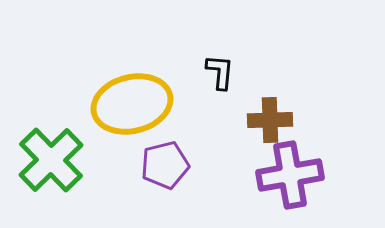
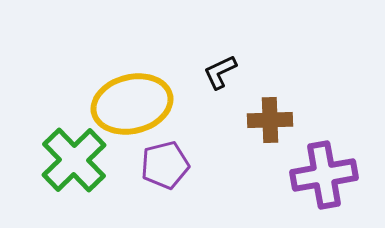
black L-shape: rotated 120 degrees counterclockwise
green cross: moved 23 px right
purple cross: moved 34 px right
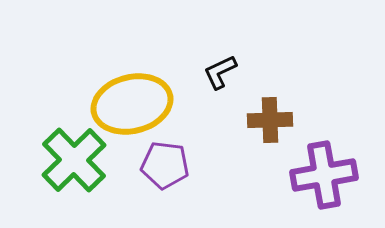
purple pentagon: rotated 21 degrees clockwise
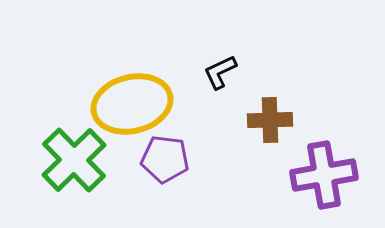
purple pentagon: moved 6 px up
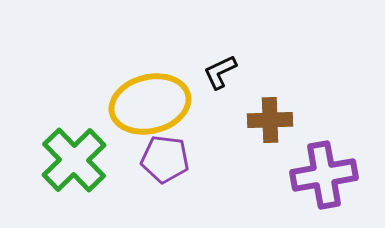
yellow ellipse: moved 18 px right
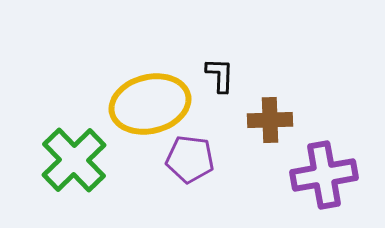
black L-shape: moved 3 px down; rotated 117 degrees clockwise
purple pentagon: moved 25 px right
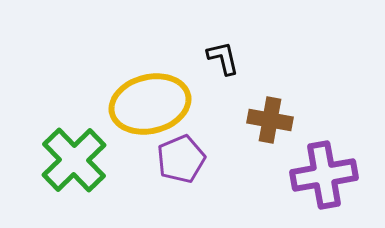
black L-shape: moved 3 px right, 17 px up; rotated 15 degrees counterclockwise
brown cross: rotated 12 degrees clockwise
purple pentagon: moved 9 px left; rotated 30 degrees counterclockwise
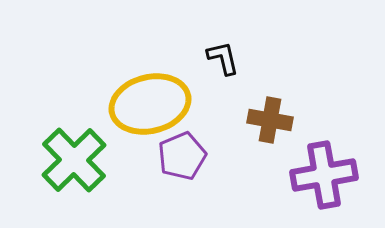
purple pentagon: moved 1 px right, 3 px up
